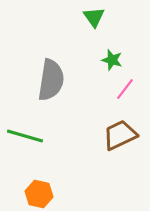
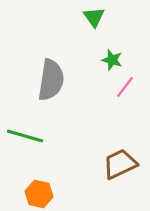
pink line: moved 2 px up
brown trapezoid: moved 29 px down
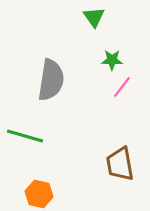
green star: rotated 15 degrees counterclockwise
pink line: moved 3 px left
brown trapezoid: rotated 75 degrees counterclockwise
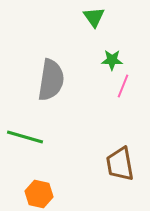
pink line: moved 1 px right, 1 px up; rotated 15 degrees counterclockwise
green line: moved 1 px down
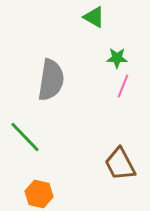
green triangle: rotated 25 degrees counterclockwise
green star: moved 5 px right, 2 px up
green line: rotated 30 degrees clockwise
brown trapezoid: rotated 18 degrees counterclockwise
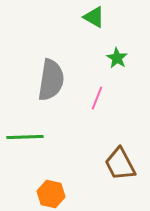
green star: rotated 30 degrees clockwise
pink line: moved 26 px left, 12 px down
green line: rotated 48 degrees counterclockwise
orange hexagon: moved 12 px right
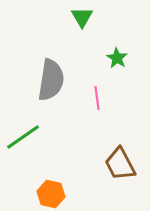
green triangle: moved 12 px left; rotated 30 degrees clockwise
pink line: rotated 30 degrees counterclockwise
green line: moved 2 px left; rotated 33 degrees counterclockwise
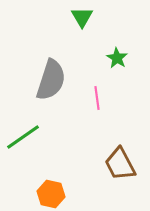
gray semicircle: rotated 9 degrees clockwise
